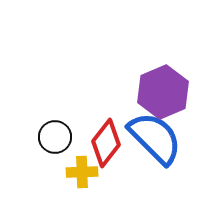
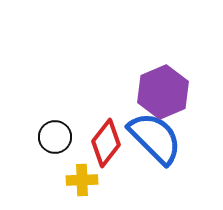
yellow cross: moved 8 px down
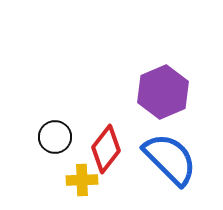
blue semicircle: moved 15 px right, 21 px down
red diamond: moved 6 px down
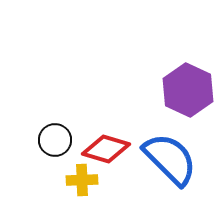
purple hexagon: moved 25 px right, 2 px up; rotated 12 degrees counterclockwise
black circle: moved 3 px down
red diamond: rotated 69 degrees clockwise
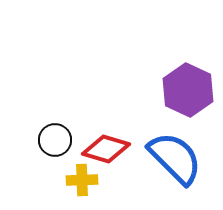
blue semicircle: moved 5 px right, 1 px up
